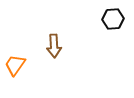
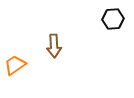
orange trapezoid: rotated 20 degrees clockwise
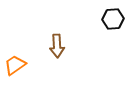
brown arrow: moved 3 px right
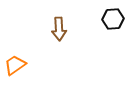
brown arrow: moved 2 px right, 17 px up
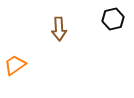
black hexagon: rotated 10 degrees counterclockwise
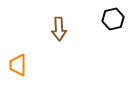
orange trapezoid: moved 3 px right; rotated 55 degrees counterclockwise
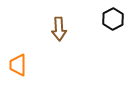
black hexagon: rotated 15 degrees counterclockwise
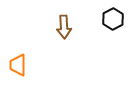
brown arrow: moved 5 px right, 2 px up
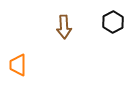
black hexagon: moved 3 px down
